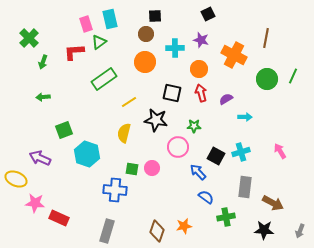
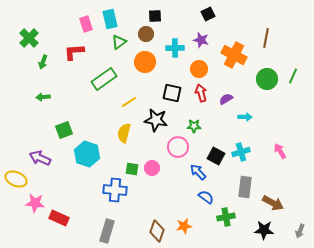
green triangle at (99, 42): moved 20 px right
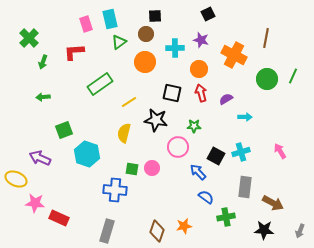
green rectangle at (104, 79): moved 4 px left, 5 px down
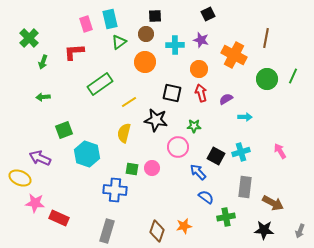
cyan cross at (175, 48): moved 3 px up
yellow ellipse at (16, 179): moved 4 px right, 1 px up
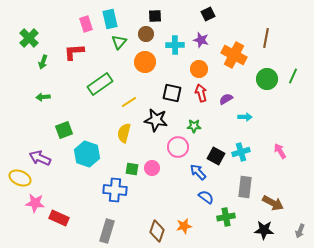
green triangle at (119, 42): rotated 14 degrees counterclockwise
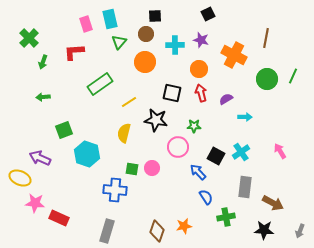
cyan cross at (241, 152): rotated 18 degrees counterclockwise
blue semicircle at (206, 197): rotated 21 degrees clockwise
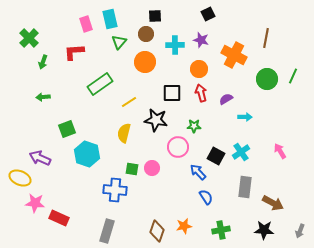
black square at (172, 93): rotated 12 degrees counterclockwise
green square at (64, 130): moved 3 px right, 1 px up
green cross at (226, 217): moved 5 px left, 13 px down
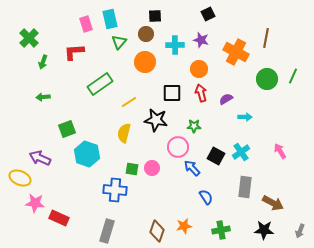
orange cross at (234, 55): moved 2 px right, 3 px up
blue arrow at (198, 172): moved 6 px left, 4 px up
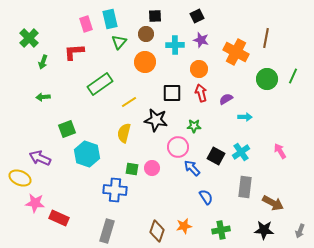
black square at (208, 14): moved 11 px left, 2 px down
